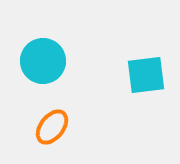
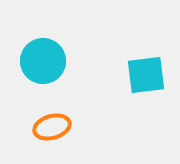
orange ellipse: rotated 36 degrees clockwise
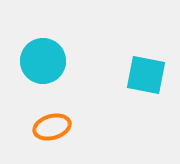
cyan square: rotated 18 degrees clockwise
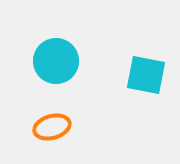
cyan circle: moved 13 px right
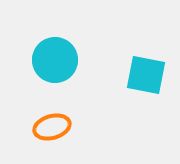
cyan circle: moved 1 px left, 1 px up
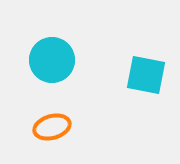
cyan circle: moved 3 px left
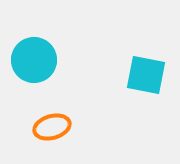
cyan circle: moved 18 px left
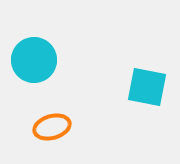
cyan square: moved 1 px right, 12 px down
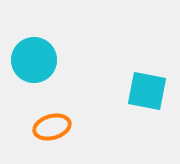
cyan square: moved 4 px down
